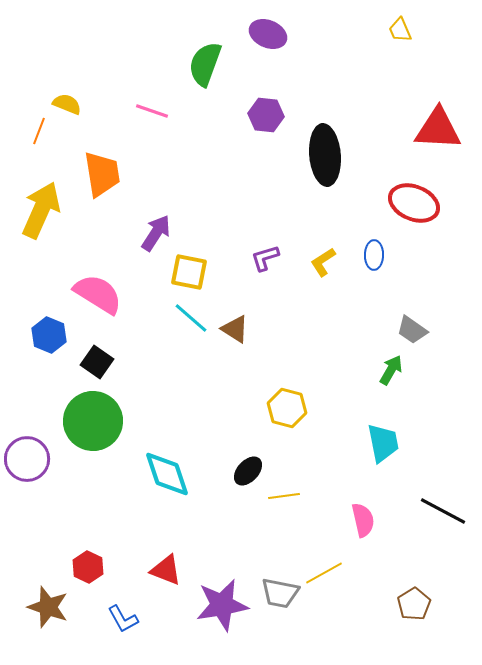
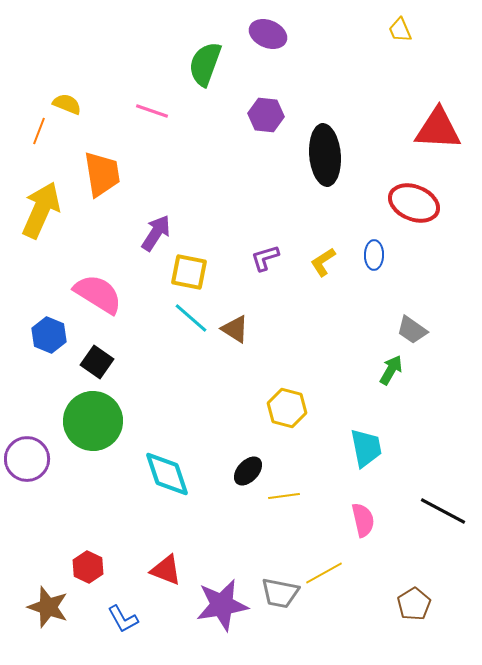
cyan trapezoid at (383, 443): moved 17 px left, 5 px down
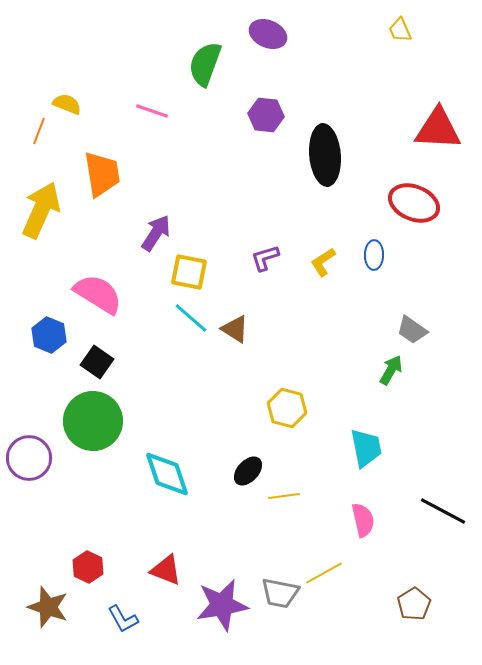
purple circle at (27, 459): moved 2 px right, 1 px up
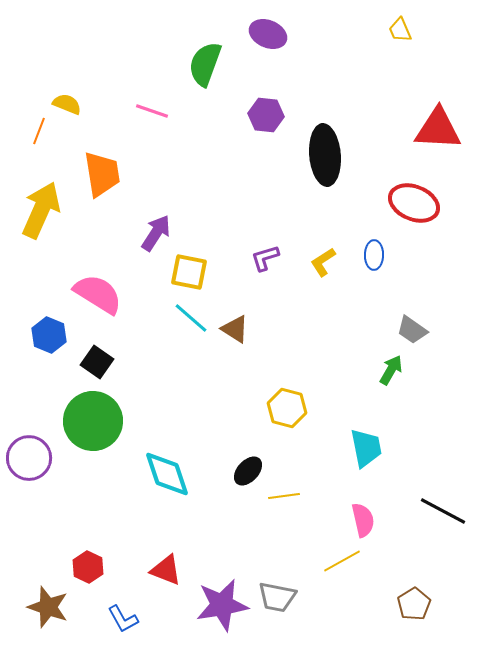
yellow line at (324, 573): moved 18 px right, 12 px up
gray trapezoid at (280, 593): moved 3 px left, 4 px down
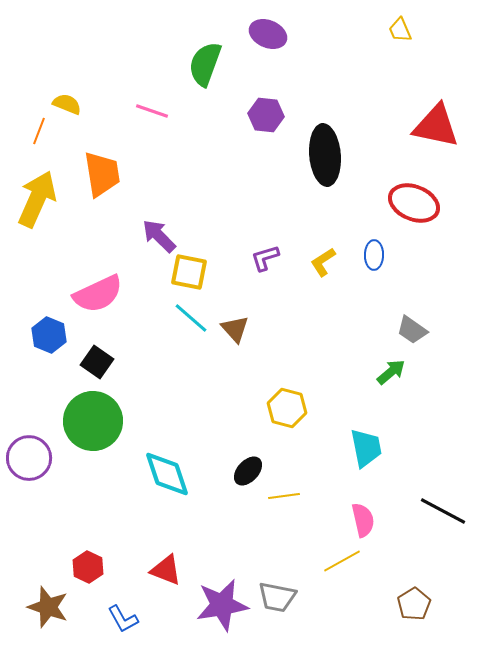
red triangle at (438, 129): moved 2 px left, 3 px up; rotated 9 degrees clockwise
yellow arrow at (41, 210): moved 4 px left, 11 px up
purple arrow at (156, 233): moved 3 px right, 3 px down; rotated 78 degrees counterclockwise
pink semicircle at (98, 294): rotated 123 degrees clockwise
brown triangle at (235, 329): rotated 16 degrees clockwise
green arrow at (391, 370): moved 2 px down; rotated 20 degrees clockwise
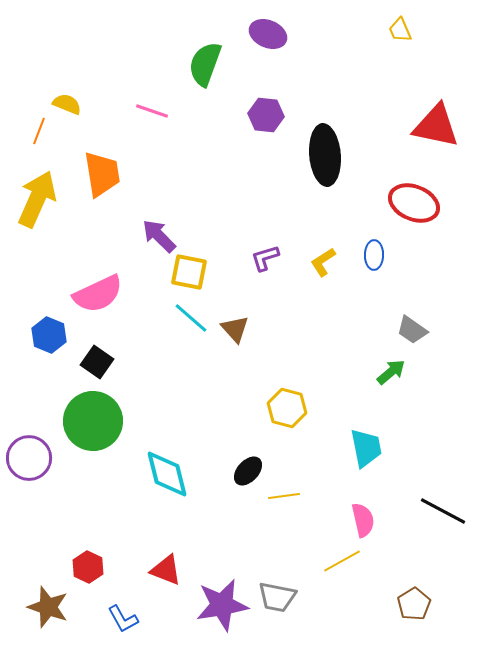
cyan diamond at (167, 474): rotated 4 degrees clockwise
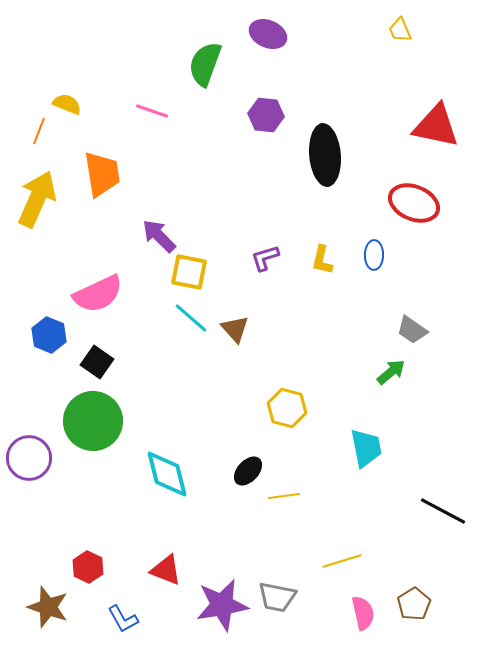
yellow L-shape at (323, 262): moved 1 px left, 2 px up; rotated 44 degrees counterclockwise
pink semicircle at (363, 520): moved 93 px down
yellow line at (342, 561): rotated 12 degrees clockwise
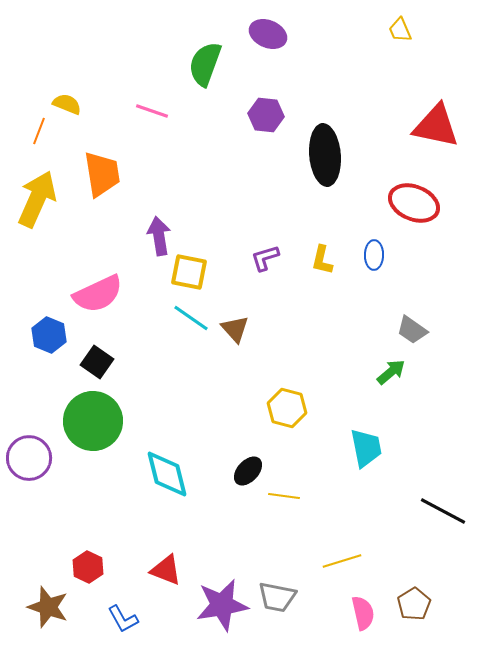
purple arrow at (159, 236): rotated 36 degrees clockwise
cyan line at (191, 318): rotated 6 degrees counterclockwise
yellow line at (284, 496): rotated 16 degrees clockwise
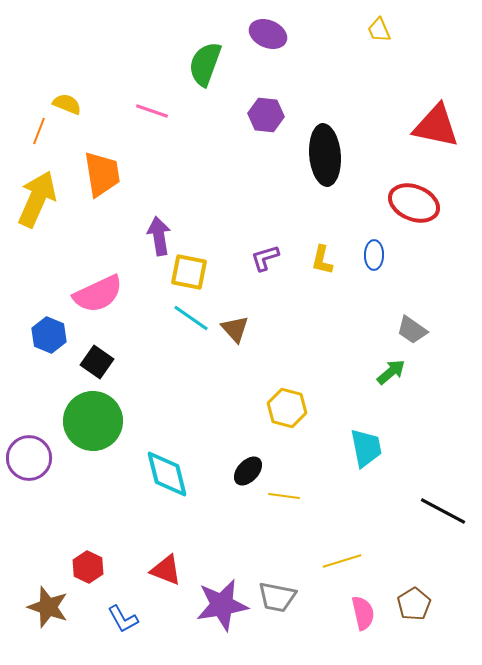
yellow trapezoid at (400, 30): moved 21 px left
